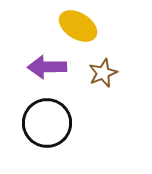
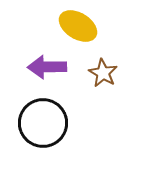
brown star: rotated 20 degrees counterclockwise
black circle: moved 4 px left
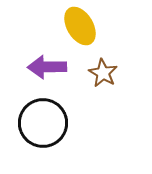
yellow ellipse: moved 2 px right; rotated 27 degrees clockwise
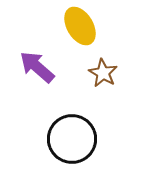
purple arrow: moved 10 px left; rotated 42 degrees clockwise
black circle: moved 29 px right, 16 px down
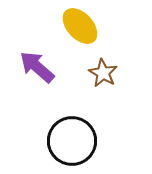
yellow ellipse: rotated 12 degrees counterclockwise
black circle: moved 2 px down
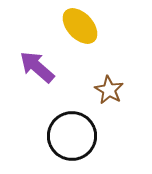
brown star: moved 6 px right, 17 px down
black circle: moved 5 px up
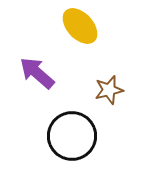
purple arrow: moved 6 px down
brown star: rotated 28 degrees clockwise
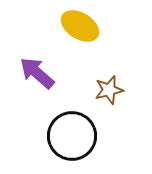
yellow ellipse: rotated 15 degrees counterclockwise
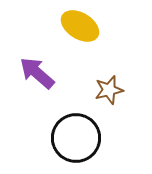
black circle: moved 4 px right, 2 px down
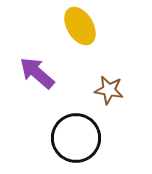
yellow ellipse: rotated 27 degrees clockwise
brown star: rotated 24 degrees clockwise
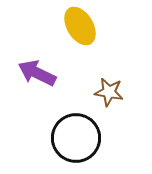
purple arrow: rotated 15 degrees counterclockwise
brown star: moved 2 px down
